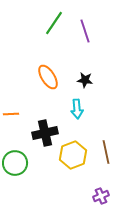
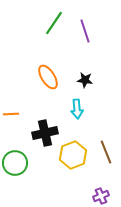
brown line: rotated 10 degrees counterclockwise
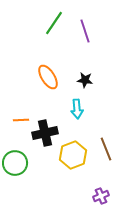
orange line: moved 10 px right, 6 px down
brown line: moved 3 px up
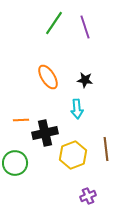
purple line: moved 4 px up
brown line: rotated 15 degrees clockwise
purple cross: moved 13 px left
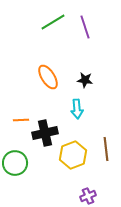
green line: moved 1 px left, 1 px up; rotated 25 degrees clockwise
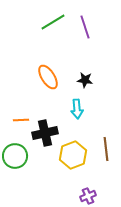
green circle: moved 7 px up
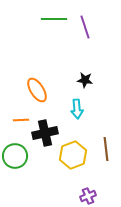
green line: moved 1 px right, 3 px up; rotated 30 degrees clockwise
orange ellipse: moved 11 px left, 13 px down
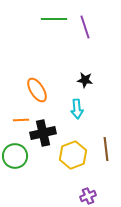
black cross: moved 2 px left
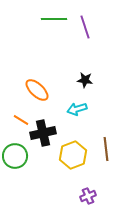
orange ellipse: rotated 15 degrees counterclockwise
cyan arrow: rotated 78 degrees clockwise
orange line: rotated 35 degrees clockwise
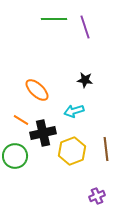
cyan arrow: moved 3 px left, 2 px down
yellow hexagon: moved 1 px left, 4 px up
purple cross: moved 9 px right
